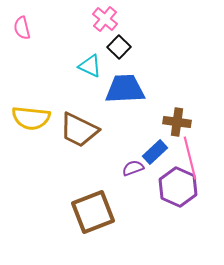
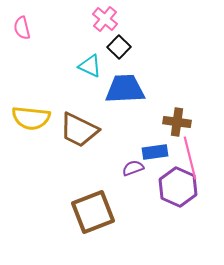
blue rectangle: rotated 35 degrees clockwise
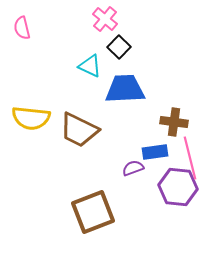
brown cross: moved 3 px left
purple hexagon: rotated 18 degrees counterclockwise
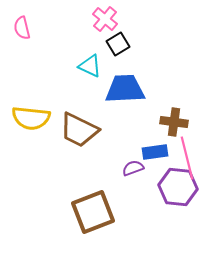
black square: moved 1 px left, 3 px up; rotated 15 degrees clockwise
pink line: moved 3 px left
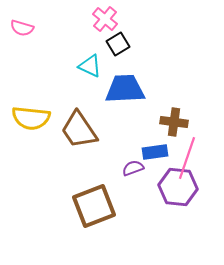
pink semicircle: rotated 60 degrees counterclockwise
brown trapezoid: rotated 30 degrees clockwise
pink line: rotated 33 degrees clockwise
brown square: moved 1 px right, 6 px up
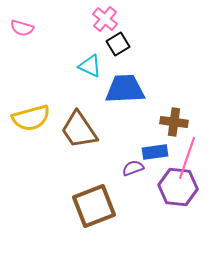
yellow semicircle: rotated 21 degrees counterclockwise
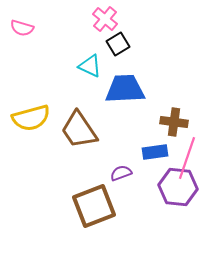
purple semicircle: moved 12 px left, 5 px down
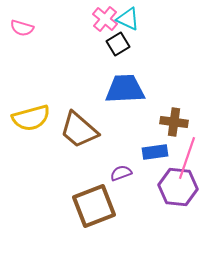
cyan triangle: moved 38 px right, 47 px up
brown trapezoid: rotated 15 degrees counterclockwise
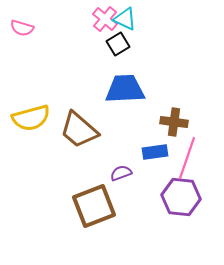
cyan triangle: moved 3 px left
purple hexagon: moved 3 px right, 10 px down
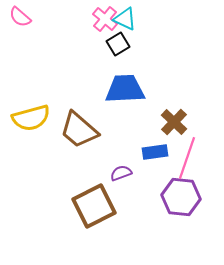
pink semicircle: moved 2 px left, 11 px up; rotated 25 degrees clockwise
brown cross: rotated 36 degrees clockwise
brown square: rotated 6 degrees counterclockwise
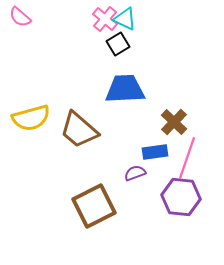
purple semicircle: moved 14 px right
